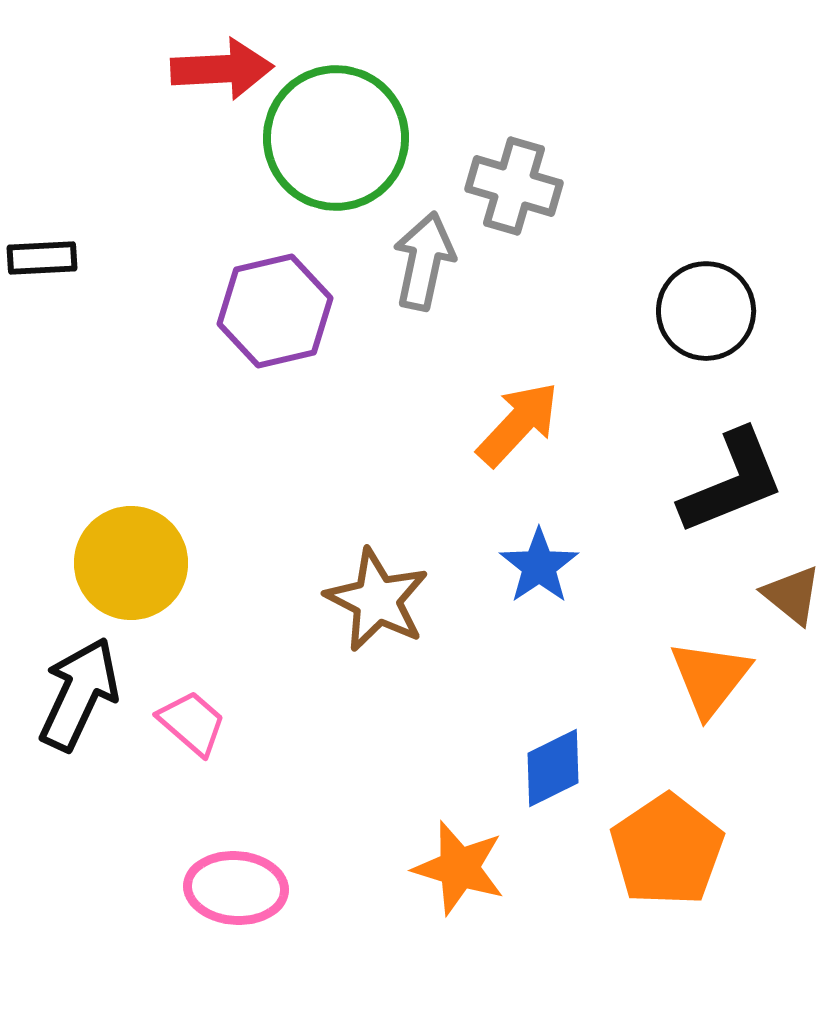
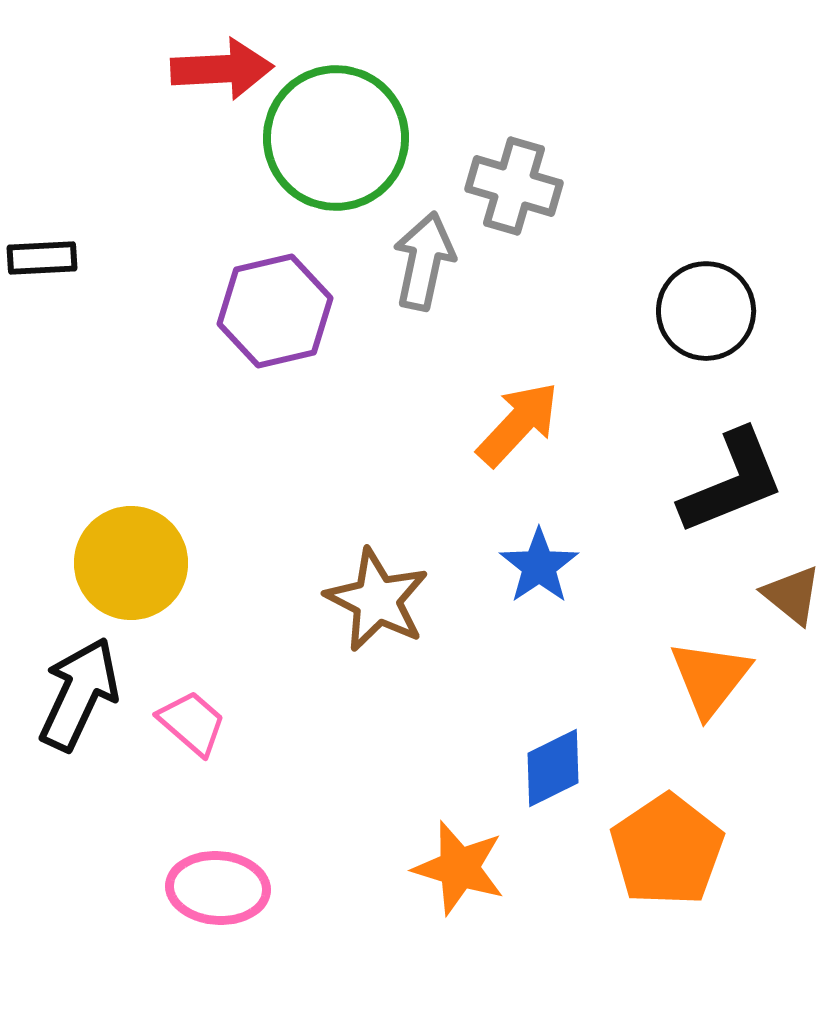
pink ellipse: moved 18 px left
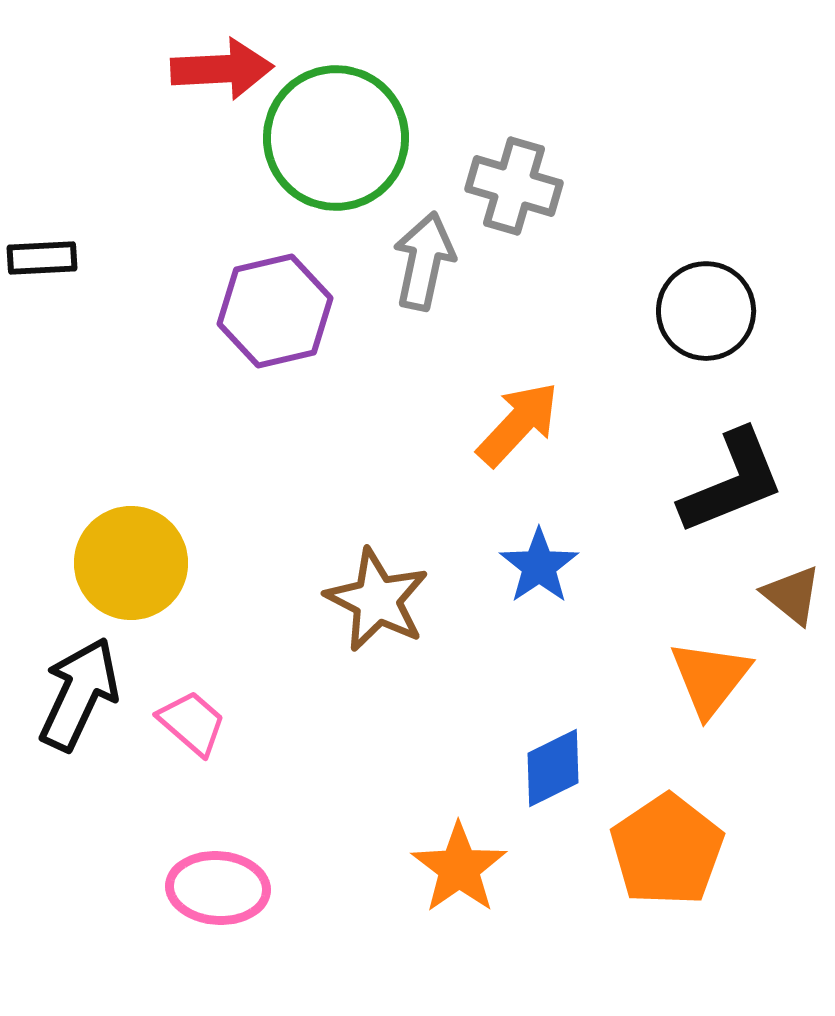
orange star: rotated 20 degrees clockwise
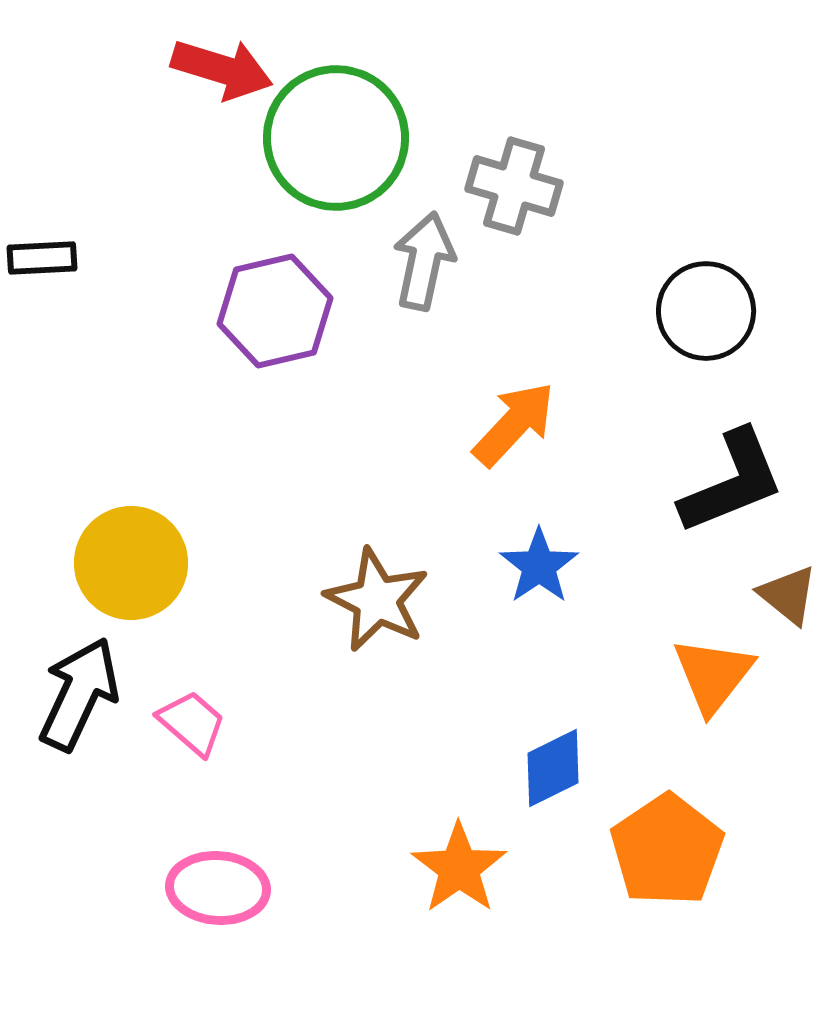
red arrow: rotated 20 degrees clockwise
orange arrow: moved 4 px left
brown triangle: moved 4 px left
orange triangle: moved 3 px right, 3 px up
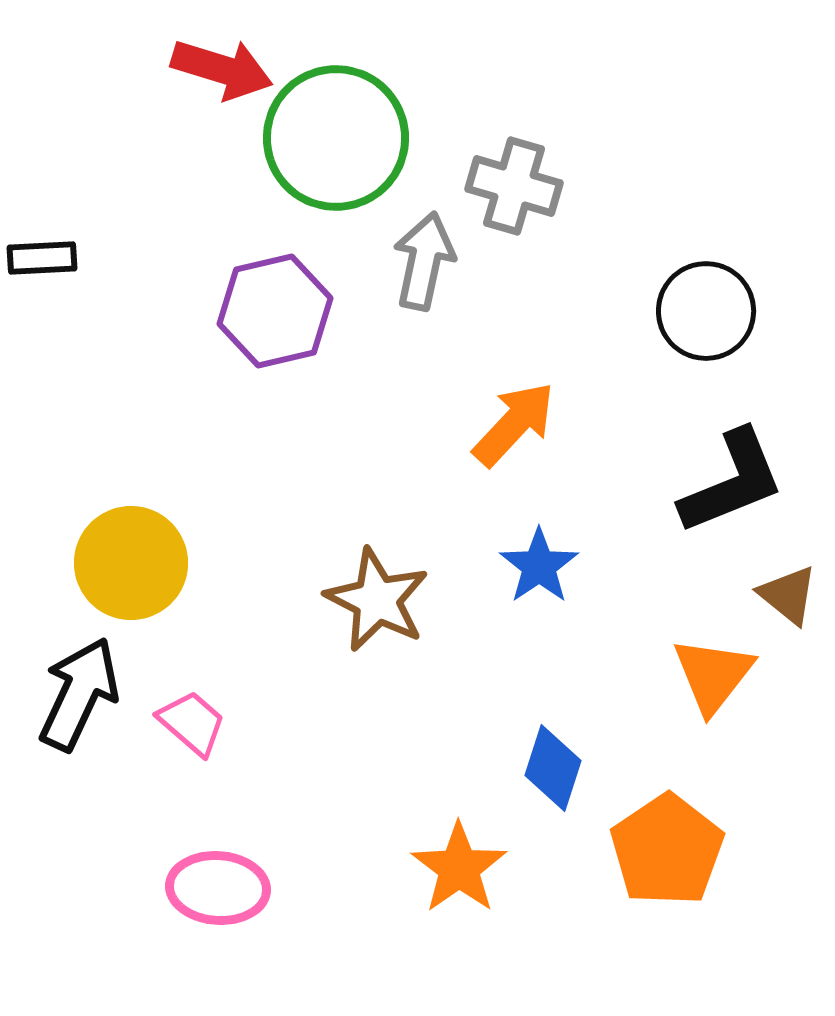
blue diamond: rotated 46 degrees counterclockwise
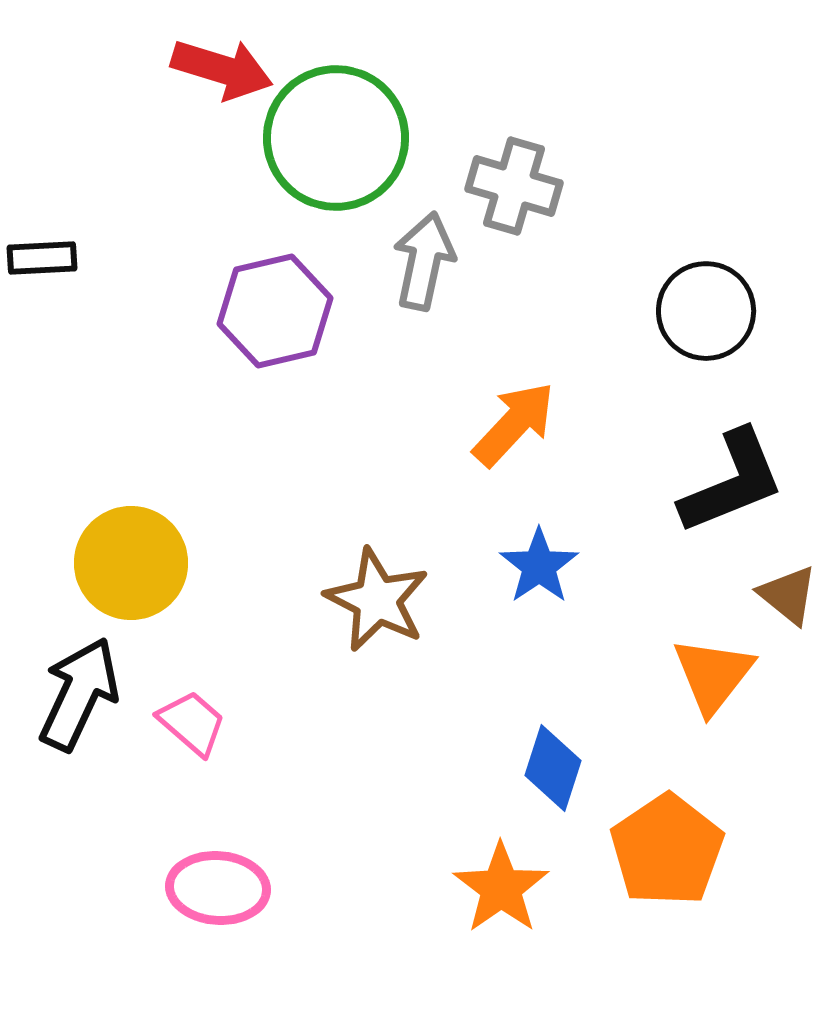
orange star: moved 42 px right, 20 px down
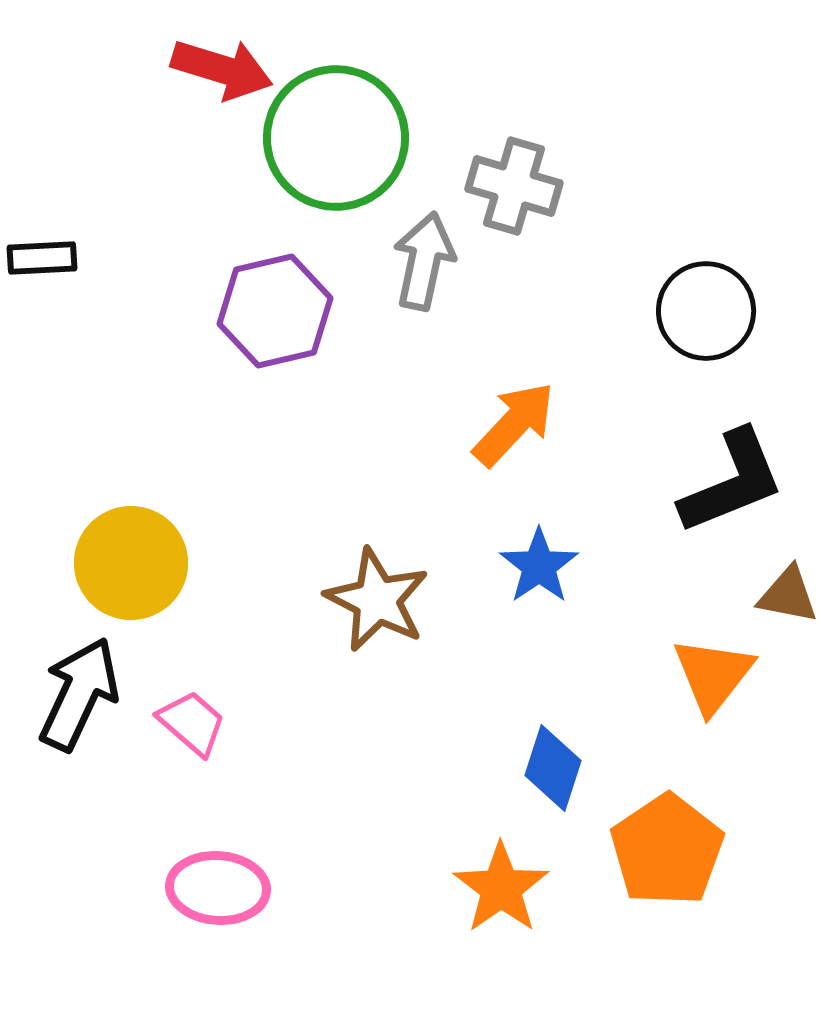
brown triangle: rotated 28 degrees counterclockwise
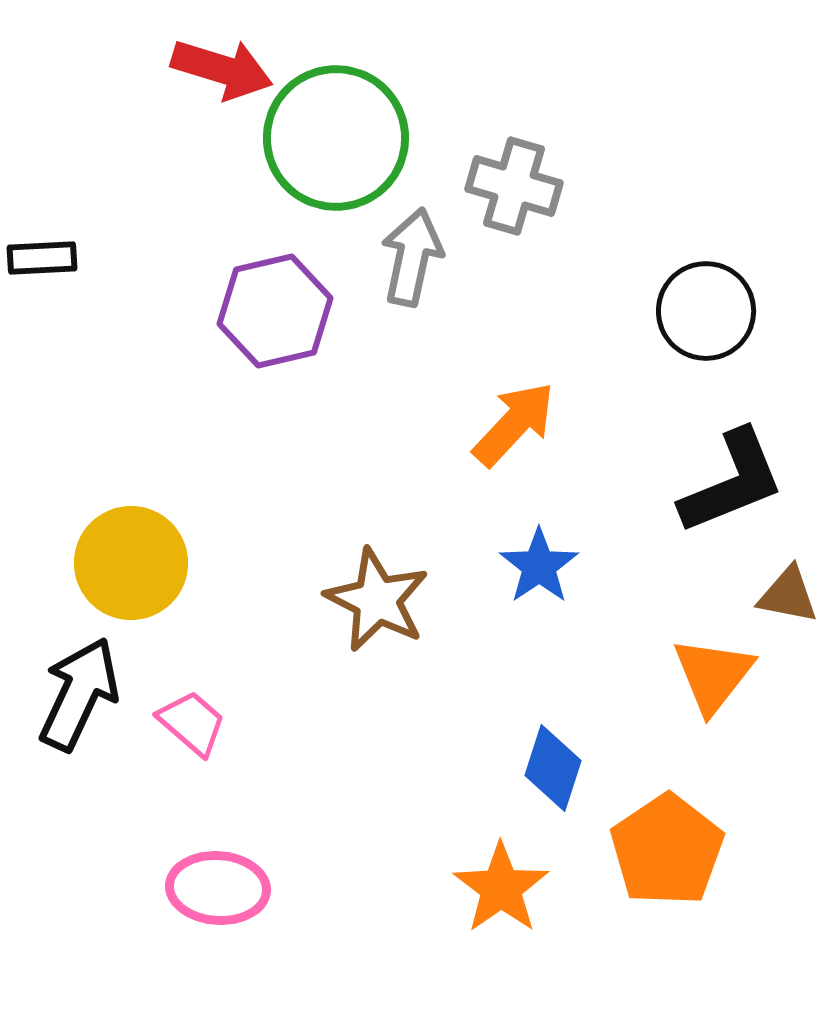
gray arrow: moved 12 px left, 4 px up
